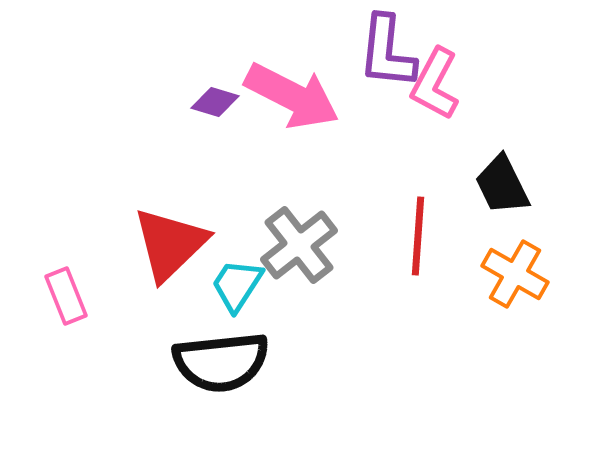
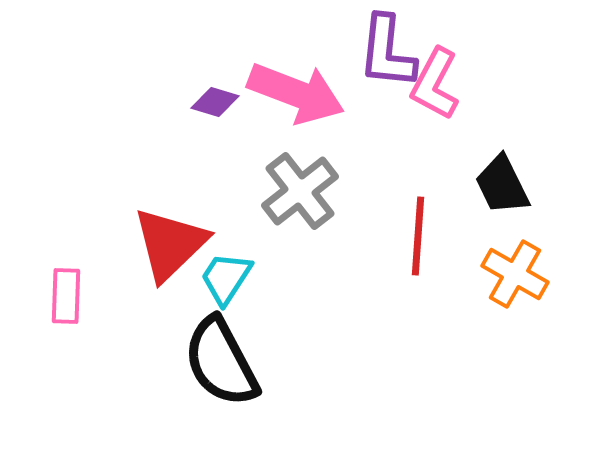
pink arrow: moved 4 px right, 3 px up; rotated 6 degrees counterclockwise
gray cross: moved 1 px right, 54 px up
cyan trapezoid: moved 11 px left, 7 px up
pink rectangle: rotated 24 degrees clockwise
black semicircle: rotated 68 degrees clockwise
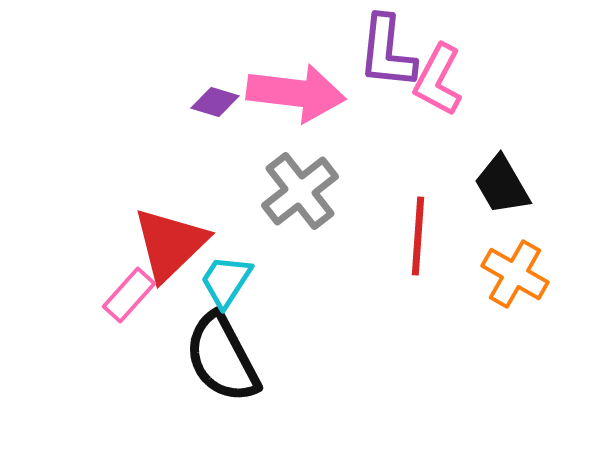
pink L-shape: moved 3 px right, 4 px up
pink arrow: rotated 14 degrees counterclockwise
black trapezoid: rotated 4 degrees counterclockwise
cyan trapezoid: moved 3 px down
pink rectangle: moved 63 px right, 1 px up; rotated 40 degrees clockwise
black semicircle: moved 1 px right, 4 px up
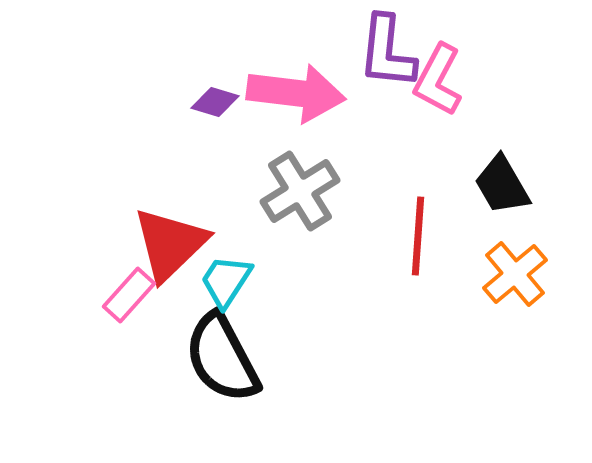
gray cross: rotated 6 degrees clockwise
orange cross: rotated 20 degrees clockwise
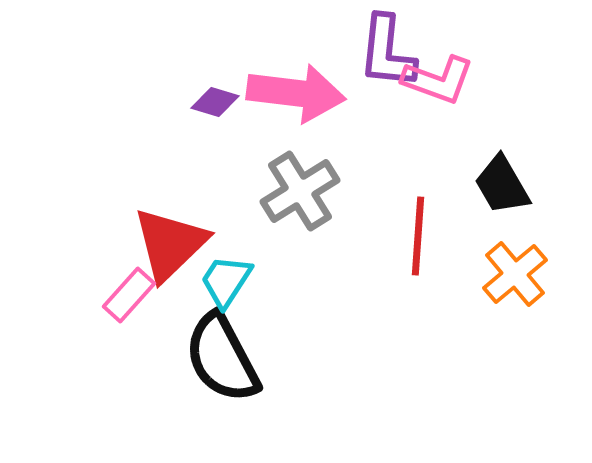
pink L-shape: rotated 98 degrees counterclockwise
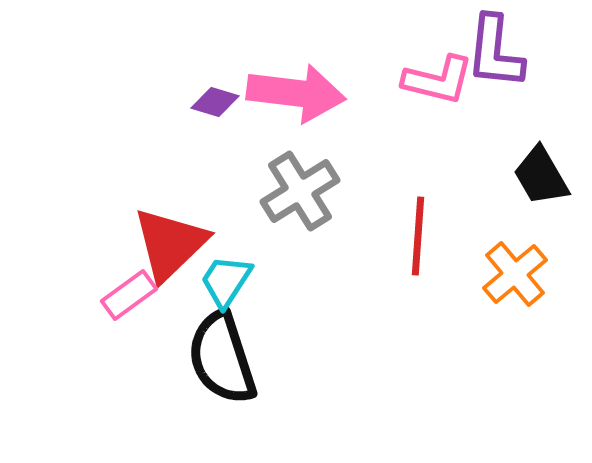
purple L-shape: moved 108 px right
pink L-shape: rotated 6 degrees counterclockwise
black trapezoid: moved 39 px right, 9 px up
pink rectangle: rotated 12 degrees clockwise
black semicircle: rotated 10 degrees clockwise
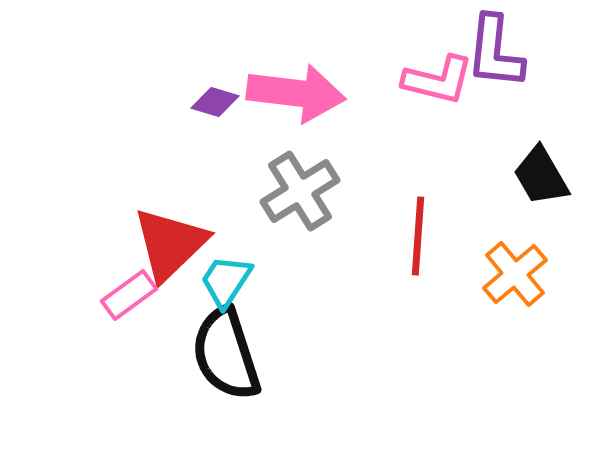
black semicircle: moved 4 px right, 4 px up
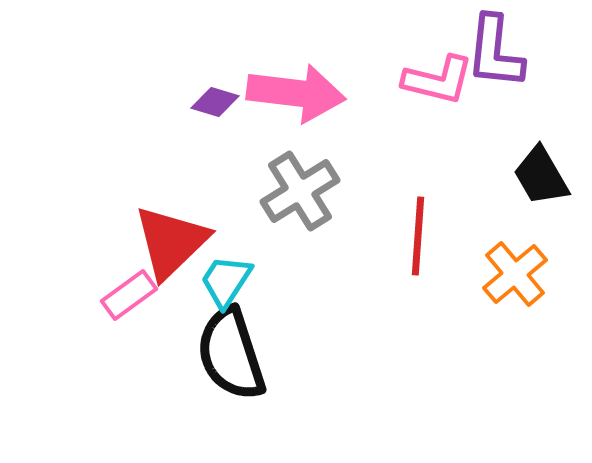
red triangle: moved 1 px right, 2 px up
black semicircle: moved 5 px right
